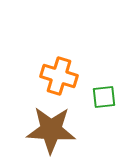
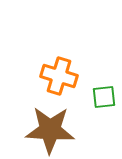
brown star: moved 1 px left
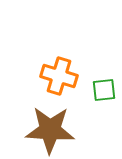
green square: moved 7 px up
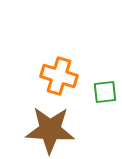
green square: moved 1 px right, 2 px down
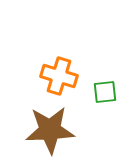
brown star: rotated 6 degrees counterclockwise
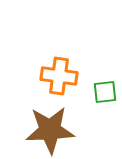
orange cross: rotated 9 degrees counterclockwise
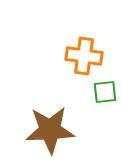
orange cross: moved 25 px right, 20 px up
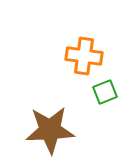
green square: rotated 15 degrees counterclockwise
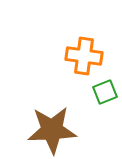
brown star: moved 2 px right
